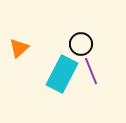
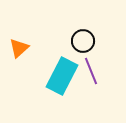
black circle: moved 2 px right, 3 px up
cyan rectangle: moved 2 px down
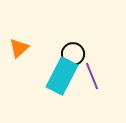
black circle: moved 10 px left, 13 px down
purple line: moved 1 px right, 5 px down
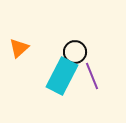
black circle: moved 2 px right, 2 px up
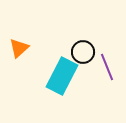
black circle: moved 8 px right
purple line: moved 15 px right, 9 px up
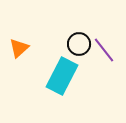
black circle: moved 4 px left, 8 px up
purple line: moved 3 px left, 17 px up; rotated 16 degrees counterclockwise
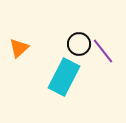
purple line: moved 1 px left, 1 px down
cyan rectangle: moved 2 px right, 1 px down
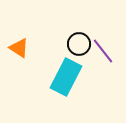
orange triangle: rotated 45 degrees counterclockwise
cyan rectangle: moved 2 px right
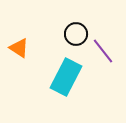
black circle: moved 3 px left, 10 px up
